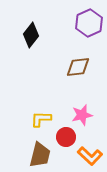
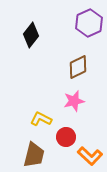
brown diamond: rotated 20 degrees counterclockwise
pink star: moved 8 px left, 14 px up
yellow L-shape: rotated 25 degrees clockwise
brown trapezoid: moved 6 px left
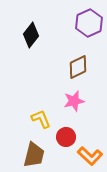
yellow L-shape: rotated 40 degrees clockwise
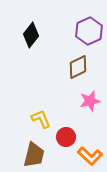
purple hexagon: moved 8 px down
pink star: moved 16 px right
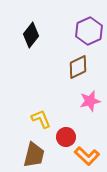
orange L-shape: moved 3 px left
